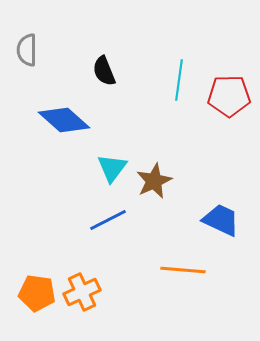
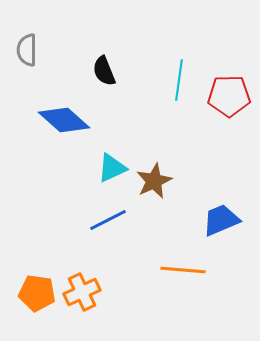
cyan triangle: rotated 28 degrees clockwise
blue trapezoid: rotated 48 degrees counterclockwise
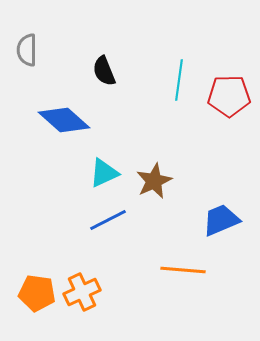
cyan triangle: moved 8 px left, 5 px down
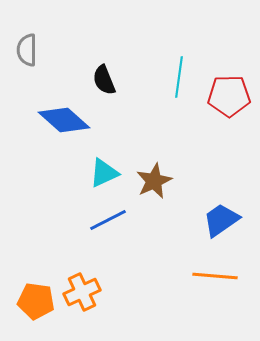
black semicircle: moved 9 px down
cyan line: moved 3 px up
blue trapezoid: rotated 12 degrees counterclockwise
orange line: moved 32 px right, 6 px down
orange pentagon: moved 1 px left, 8 px down
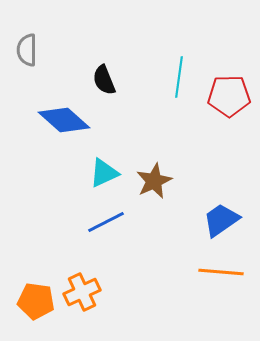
blue line: moved 2 px left, 2 px down
orange line: moved 6 px right, 4 px up
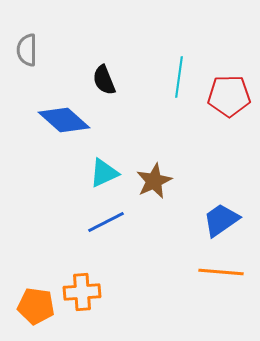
orange cross: rotated 21 degrees clockwise
orange pentagon: moved 5 px down
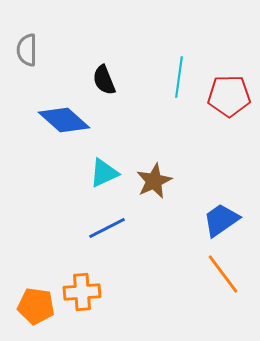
blue line: moved 1 px right, 6 px down
orange line: moved 2 px right, 2 px down; rotated 48 degrees clockwise
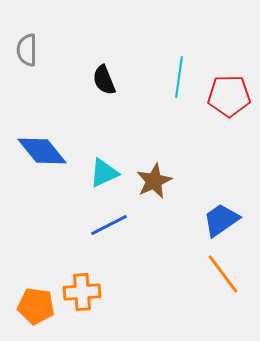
blue diamond: moved 22 px left, 31 px down; rotated 9 degrees clockwise
blue line: moved 2 px right, 3 px up
